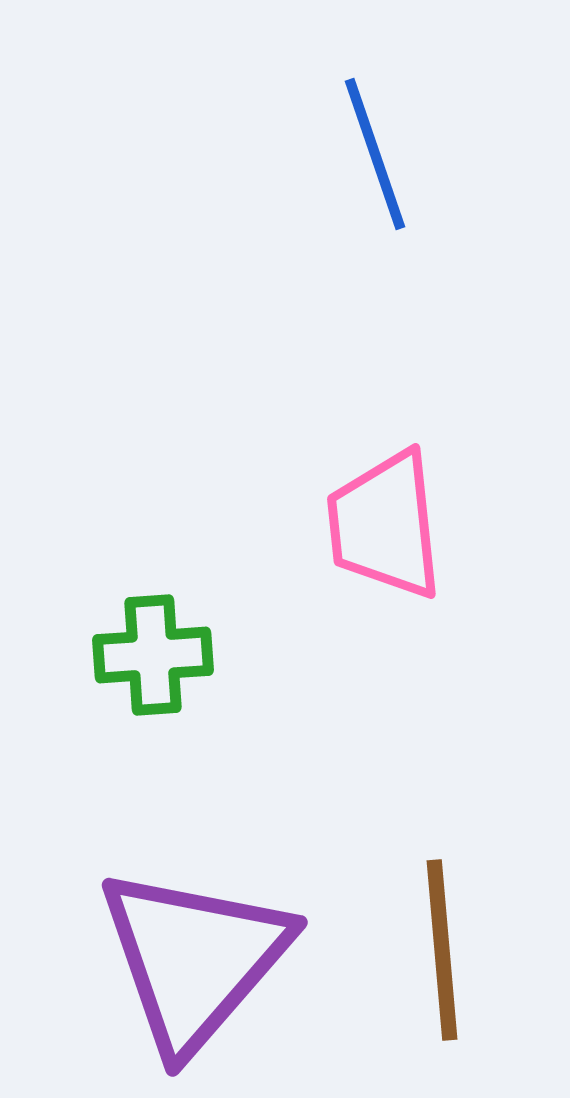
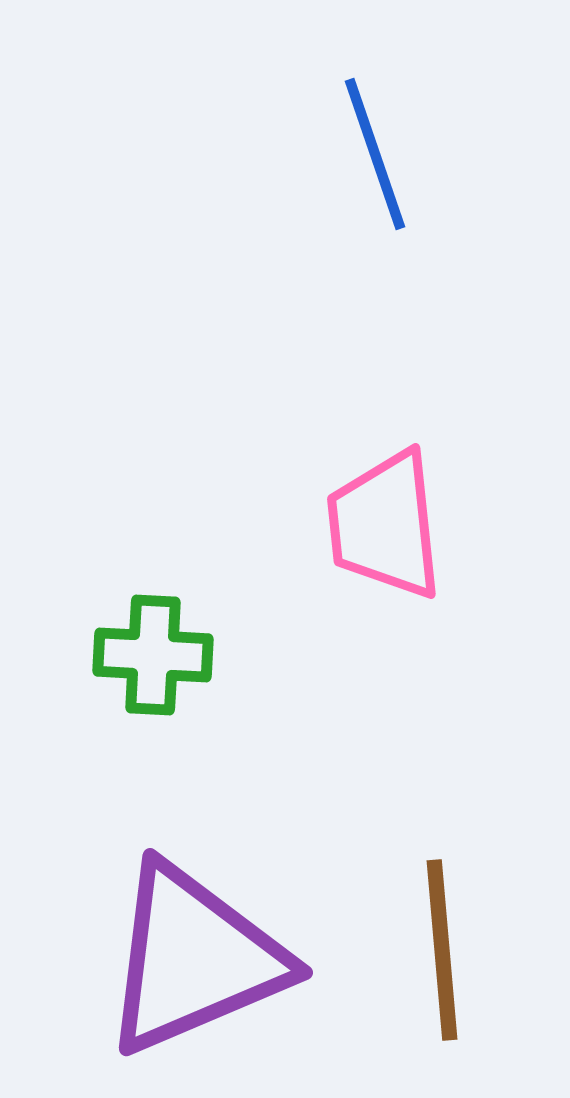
green cross: rotated 7 degrees clockwise
purple triangle: rotated 26 degrees clockwise
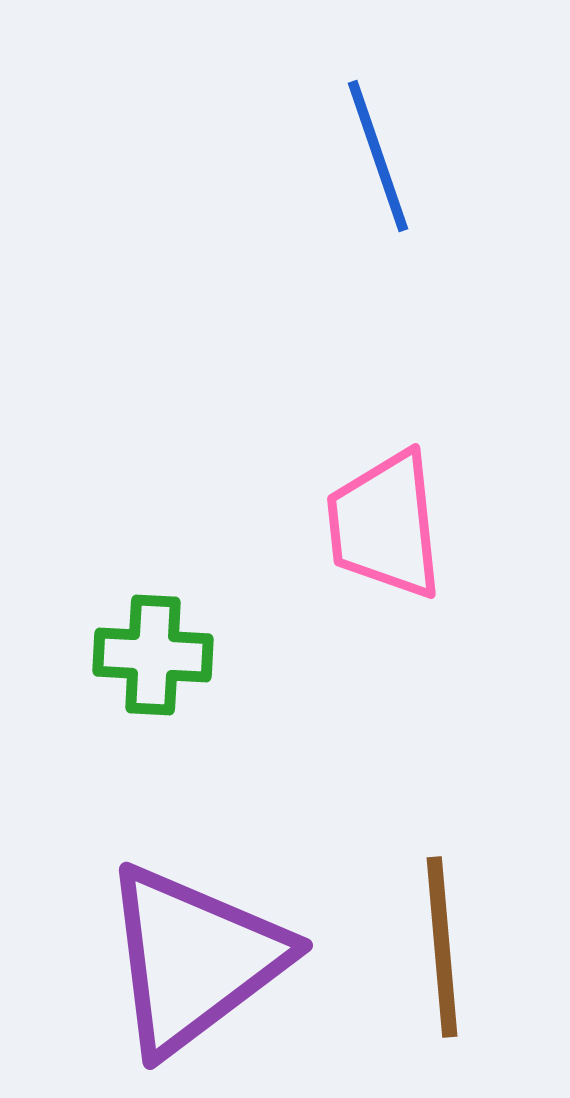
blue line: moved 3 px right, 2 px down
brown line: moved 3 px up
purple triangle: rotated 14 degrees counterclockwise
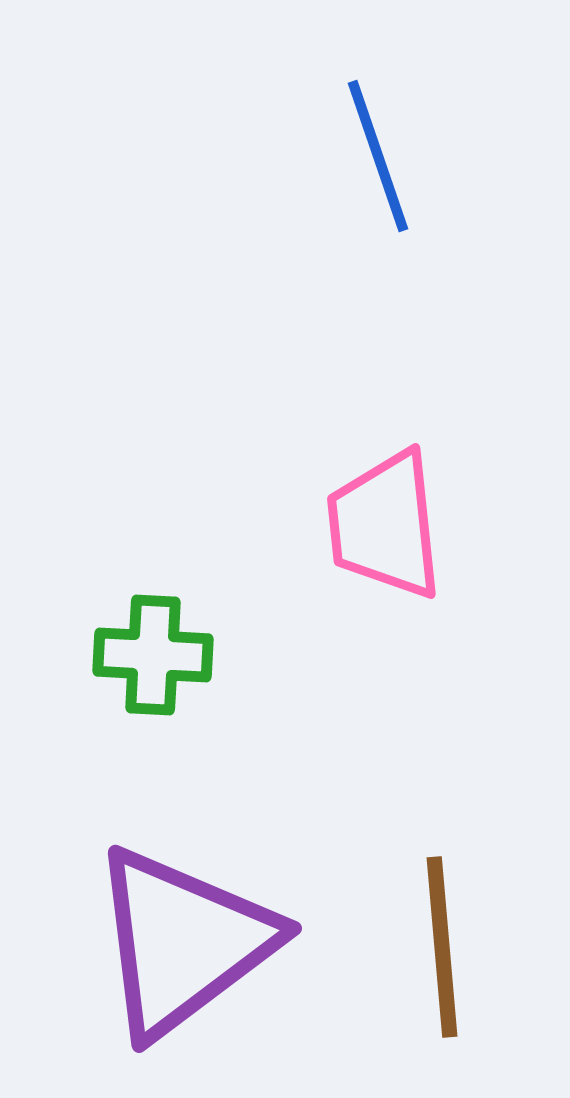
purple triangle: moved 11 px left, 17 px up
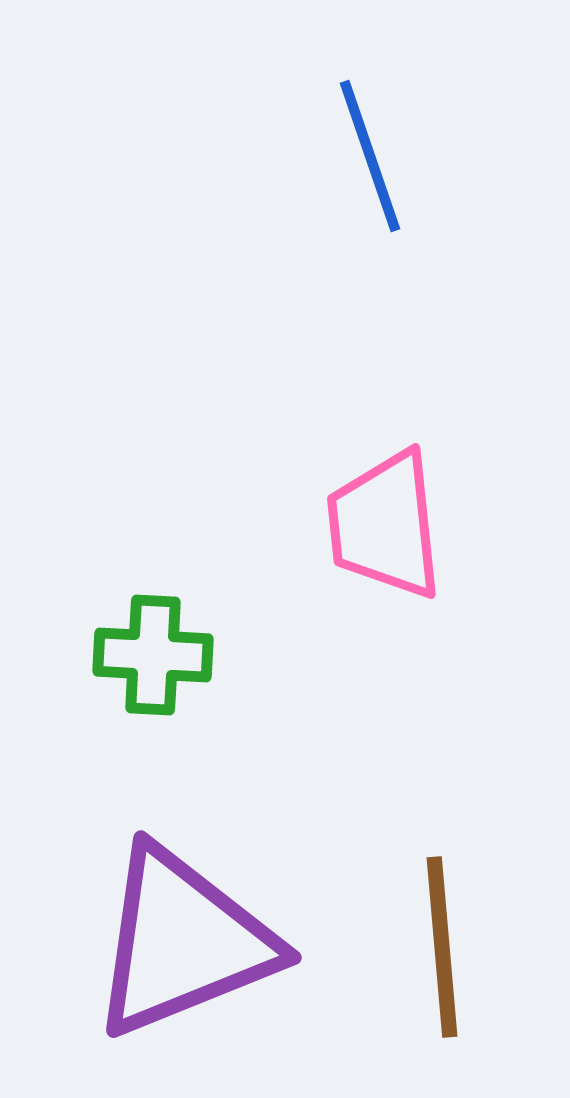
blue line: moved 8 px left
purple triangle: rotated 15 degrees clockwise
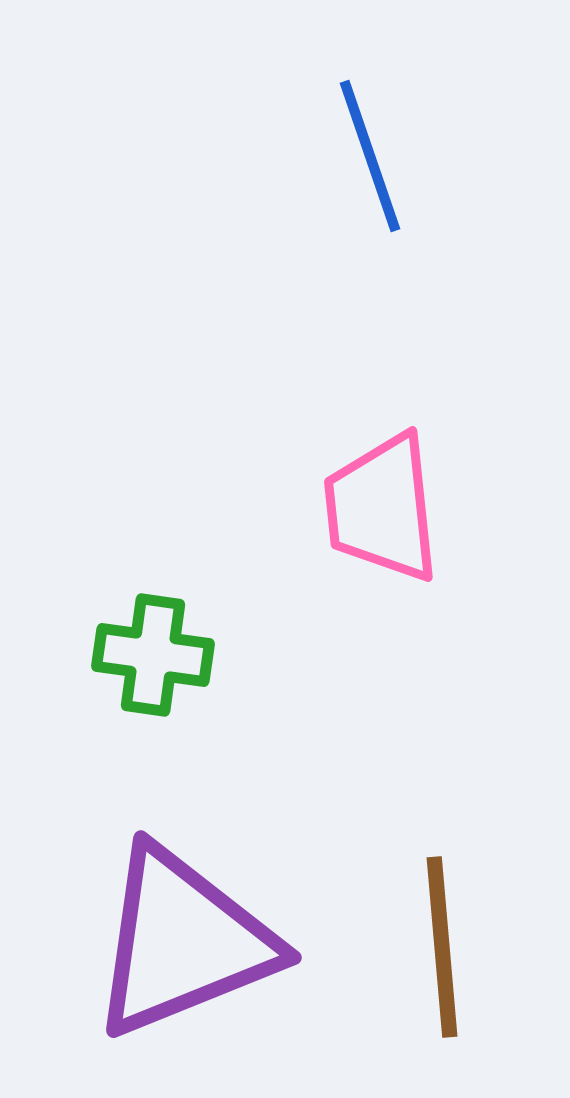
pink trapezoid: moved 3 px left, 17 px up
green cross: rotated 5 degrees clockwise
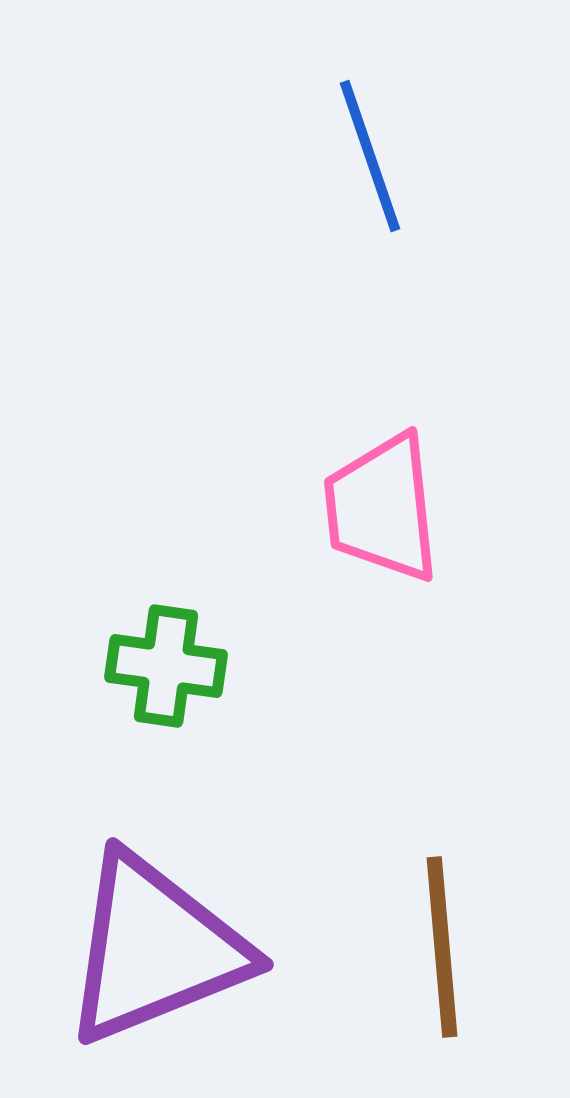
green cross: moved 13 px right, 11 px down
purple triangle: moved 28 px left, 7 px down
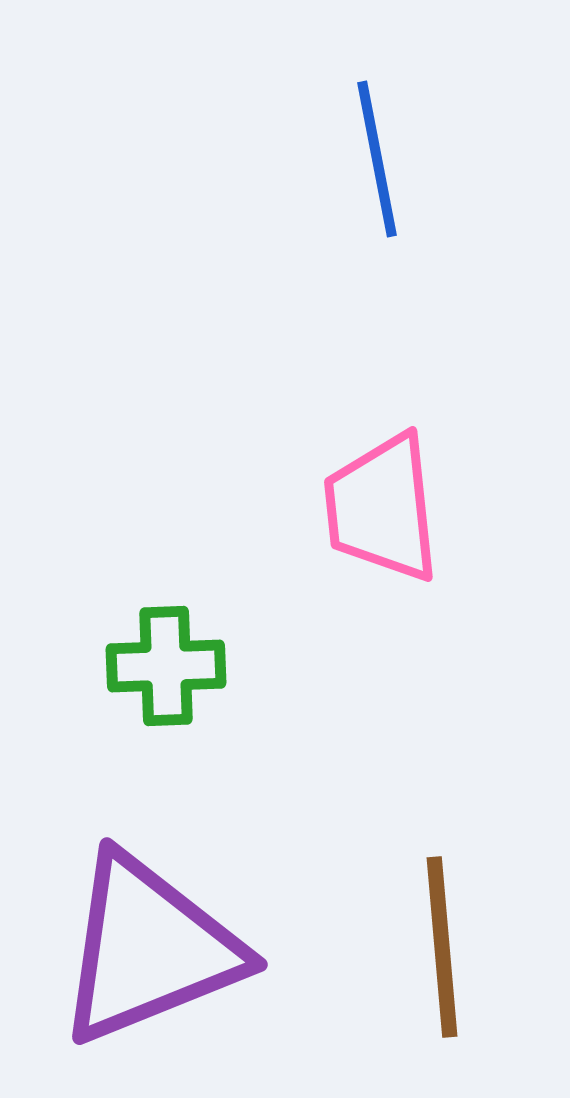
blue line: moved 7 px right, 3 px down; rotated 8 degrees clockwise
green cross: rotated 10 degrees counterclockwise
purple triangle: moved 6 px left
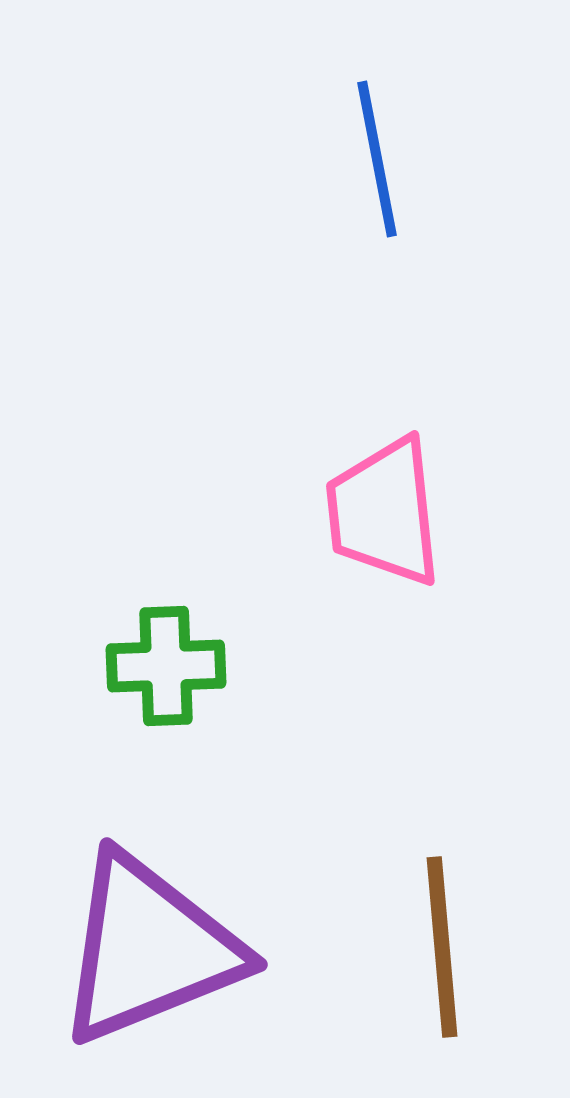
pink trapezoid: moved 2 px right, 4 px down
